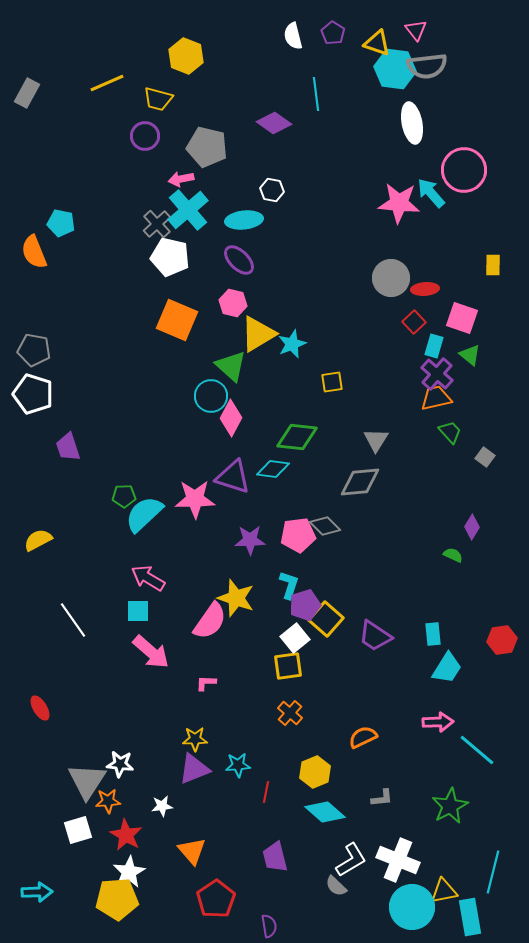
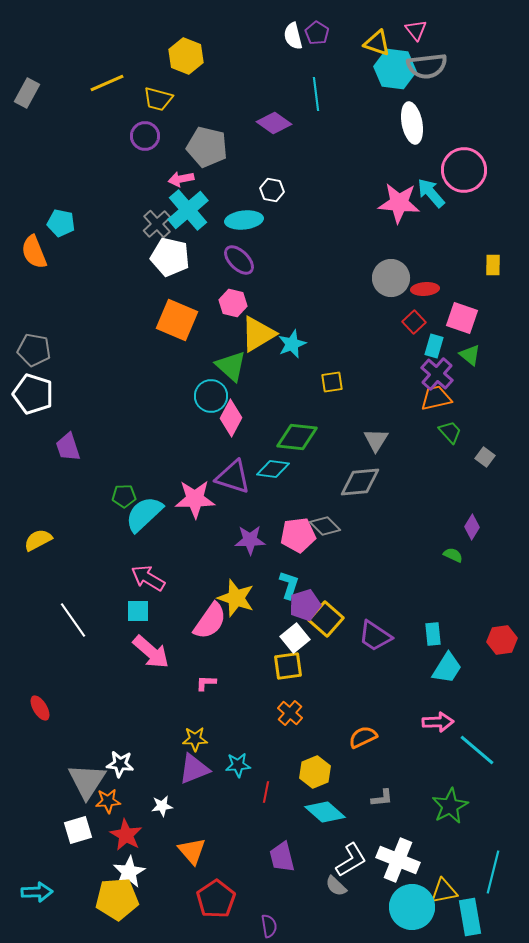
purple pentagon at (333, 33): moved 16 px left
purple trapezoid at (275, 857): moved 7 px right
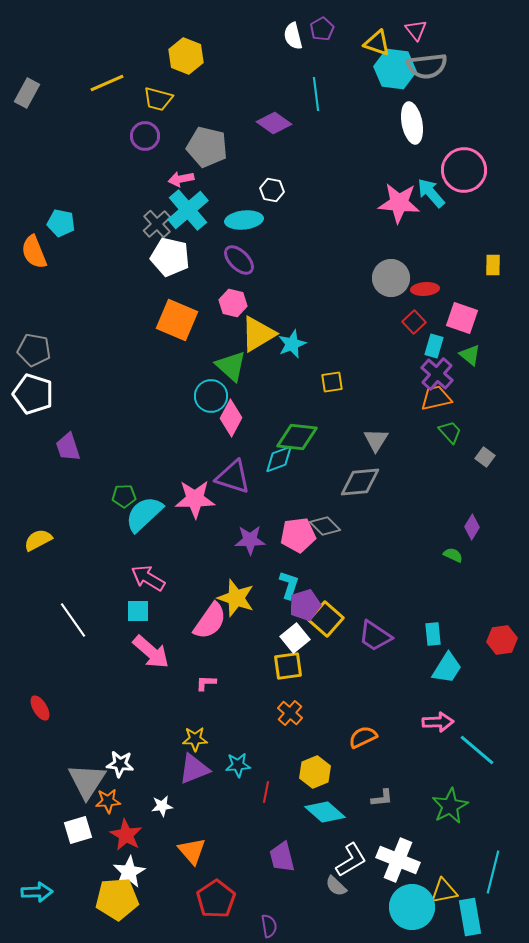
purple pentagon at (317, 33): moved 5 px right, 4 px up; rotated 10 degrees clockwise
cyan diamond at (273, 469): moved 6 px right, 10 px up; rotated 28 degrees counterclockwise
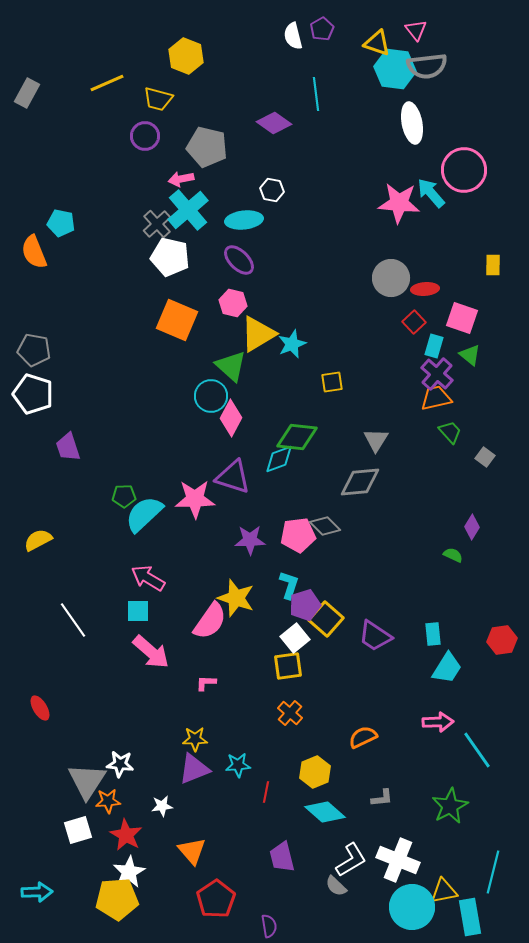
cyan line at (477, 750): rotated 15 degrees clockwise
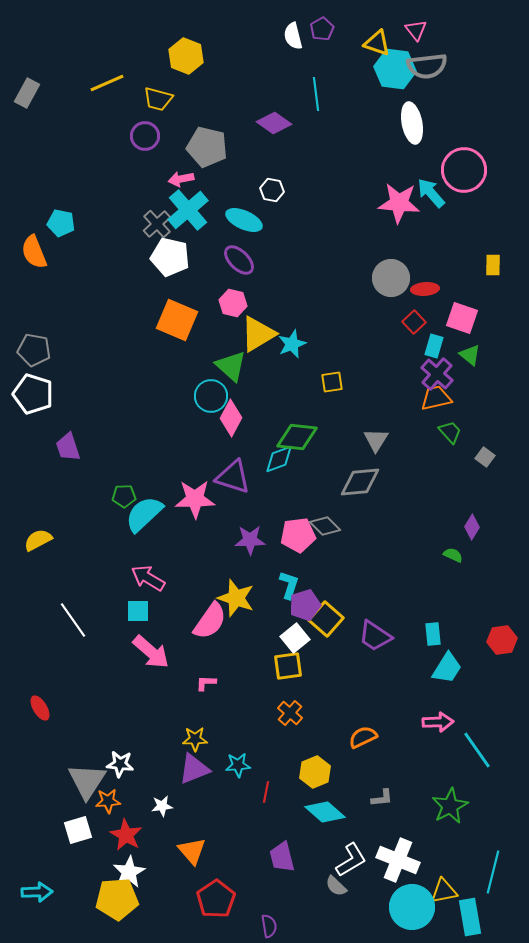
cyan ellipse at (244, 220): rotated 30 degrees clockwise
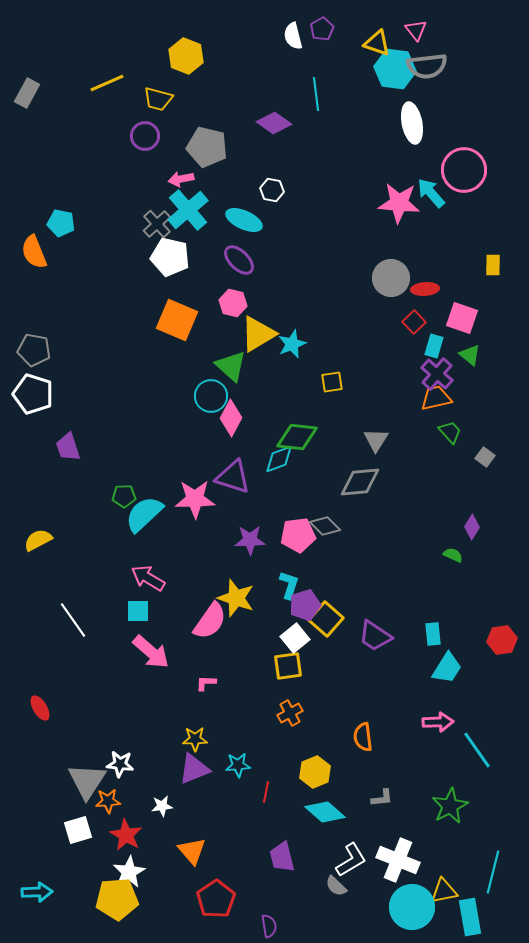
orange cross at (290, 713): rotated 20 degrees clockwise
orange semicircle at (363, 737): rotated 72 degrees counterclockwise
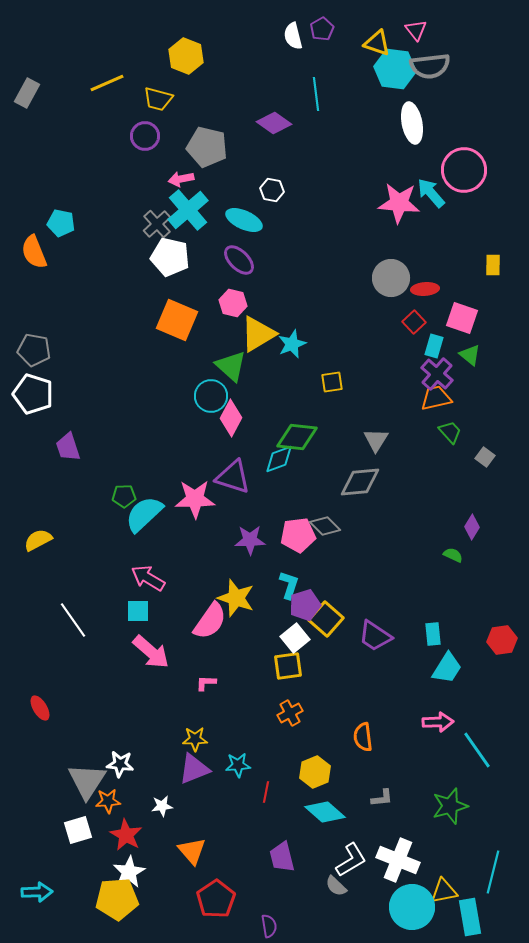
gray semicircle at (427, 66): moved 3 px right
green star at (450, 806): rotated 12 degrees clockwise
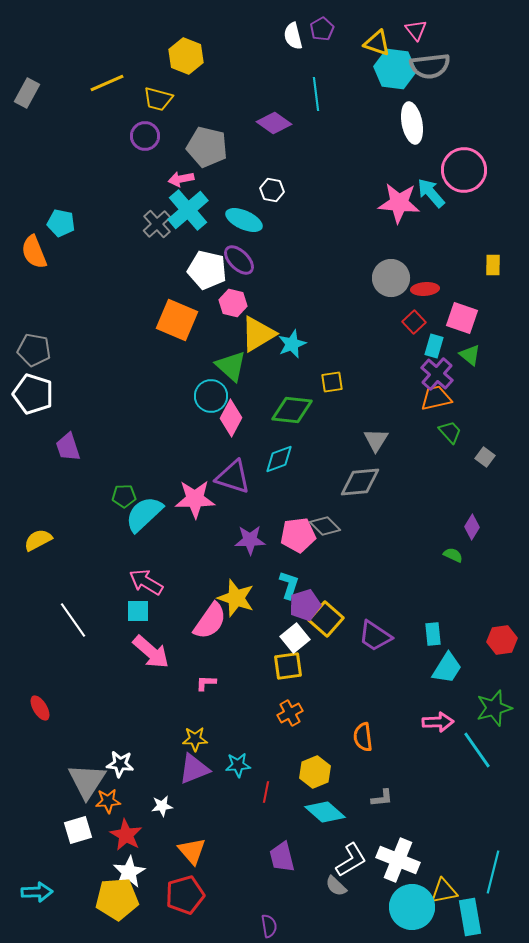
white pentagon at (170, 257): moved 37 px right, 13 px down
green diamond at (297, 437): moved 5 px left, 27 px up
pink arrow at (148, 578): moved 2 px left, 4 px down
green star at (450, 806): moved 44 px right, 98 px up
red pentagon at (216, 899): moved 31 px left, 4 px up; rotated 18 degrees clockwise
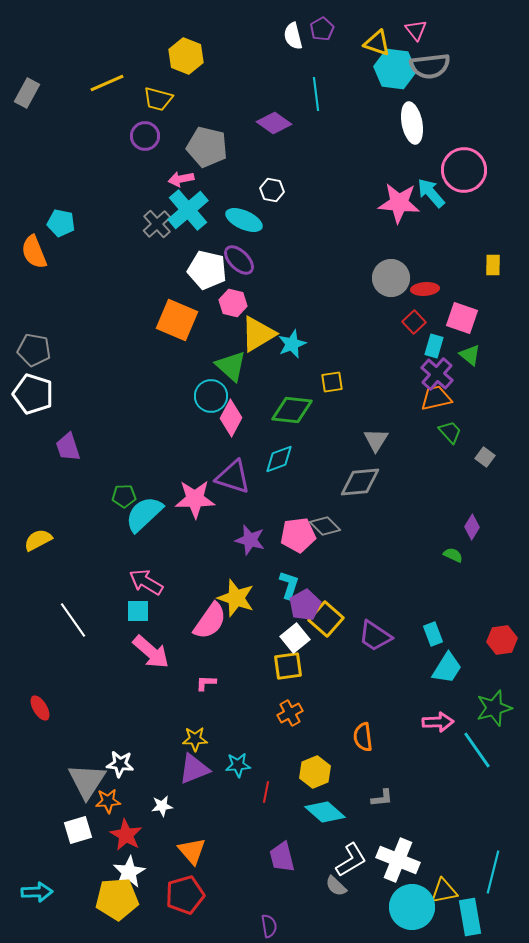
purple star at (250, 540): rotated 16 degrees clockwise
purple pentagon at (305, 605): rotated 12 degrees counterclockwise
cyan rectangle at (433, 634): rotated 15 degrees counterclockwise
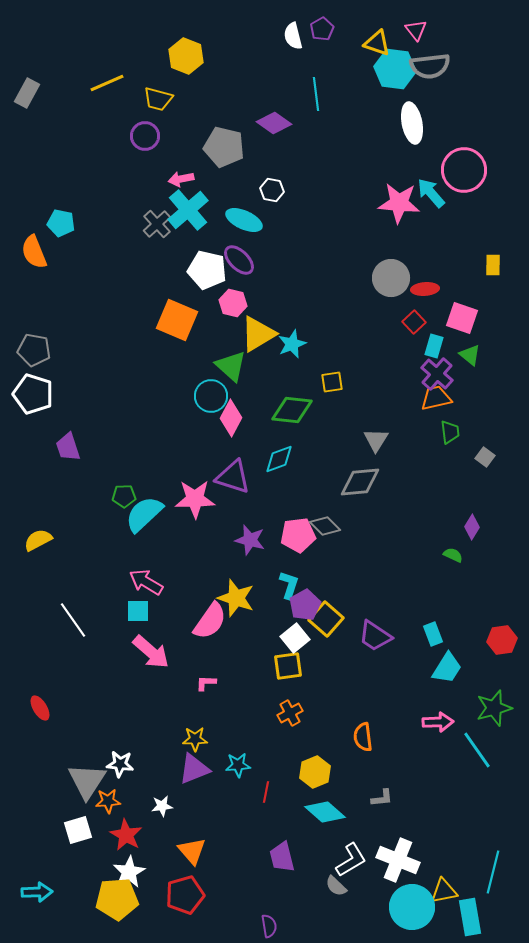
gray pentagon at (207, 147): moved 17 px right
green trapezoid at (450, 432): rotated 35 degrees clockwise
